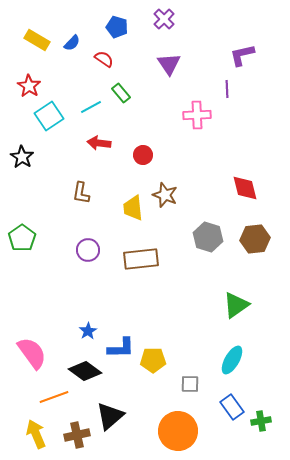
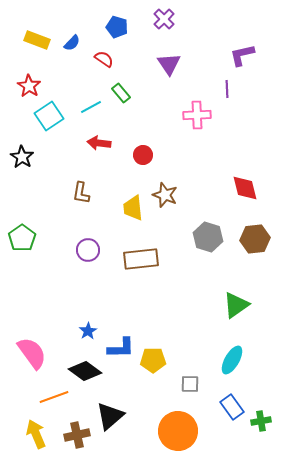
yellow rectangle: rotated 10 degrees counterclockwise
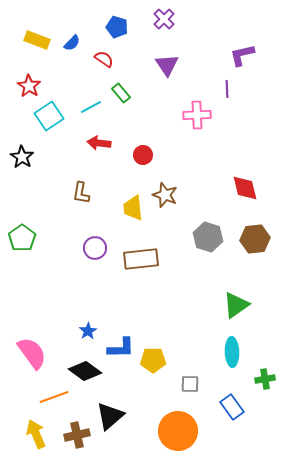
purple triangle: moved 2 px left, 1 px down
purple circle: moved 7 px right, 2 px up
cyan ellipse: moved 8 px up; rotated 32 degrees counterclockwise
green cross: moved 4 px right, 42 px up
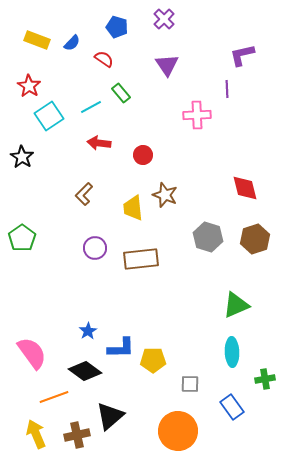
brown L-shape: moved 3 px right, 1 px down; rotated 35 degrees clockwise
brown hexagon: rotated 12 degrees counterclockwise
green triangle: rotated 12 degrees clockwise
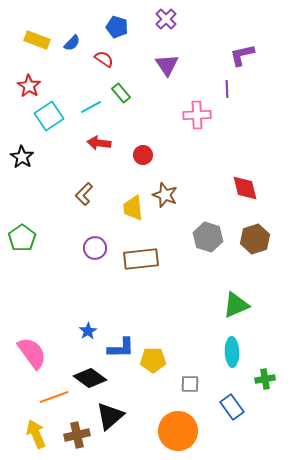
purple cross: moved 2 px right
black diamond: moved 5 px right, 7 px down
